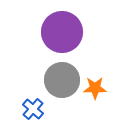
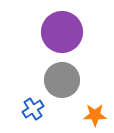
orange star: moved 27 px down
blue cross: rotated 15 degrees clockwise
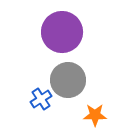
gray circle: moved 6 px right
blue cross: moved 8 px right, 10 px up
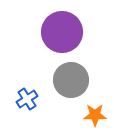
gray circle: moved 3 px right
blue cross: moved 14 px left
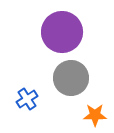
gray circle: moved 2 px up
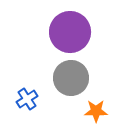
purple circle: moved 8 px right
orange star: moved 1 px right, 4 px up
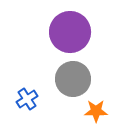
gray circle: moved 2 px right, 1 px down
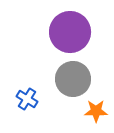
blue cross: rotated 25 degrees counterclockwise
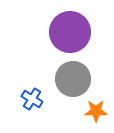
blue cross: moved 5 px right
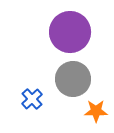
blue cross: rotated 15 degrees clockwise
